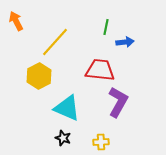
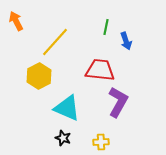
blue arrow: moved 1 px right, 1 px up; rotated 78 degrees clockwise
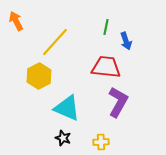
red trapezoid: moved 6 px right, 3 px up
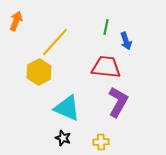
orange arrow: rotated 48 degrees clockwise
yellow hexagon: moved 4 px up
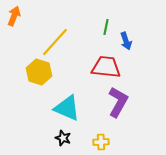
orange arrow: moved 2 px left, 5 px up
yellow hexagon: rotated 15 degrees counterclockwise
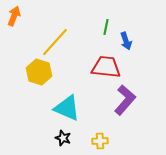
purple L-shape: moved 7 px right, 2 px up; rotated 12 degrees clockwise
yellow cross: moved 1 px left, 1 px up
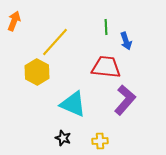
orange arrow: moved 5 px down
green line: rotated 14 degrees counterclockwise
yellow hexagon: moved 2 px left; rotated 10 degrees clockwise
cyan triangle: moved 6 px right, 4 px up
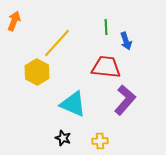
yellow line: moved 2 px right, 1 px down
